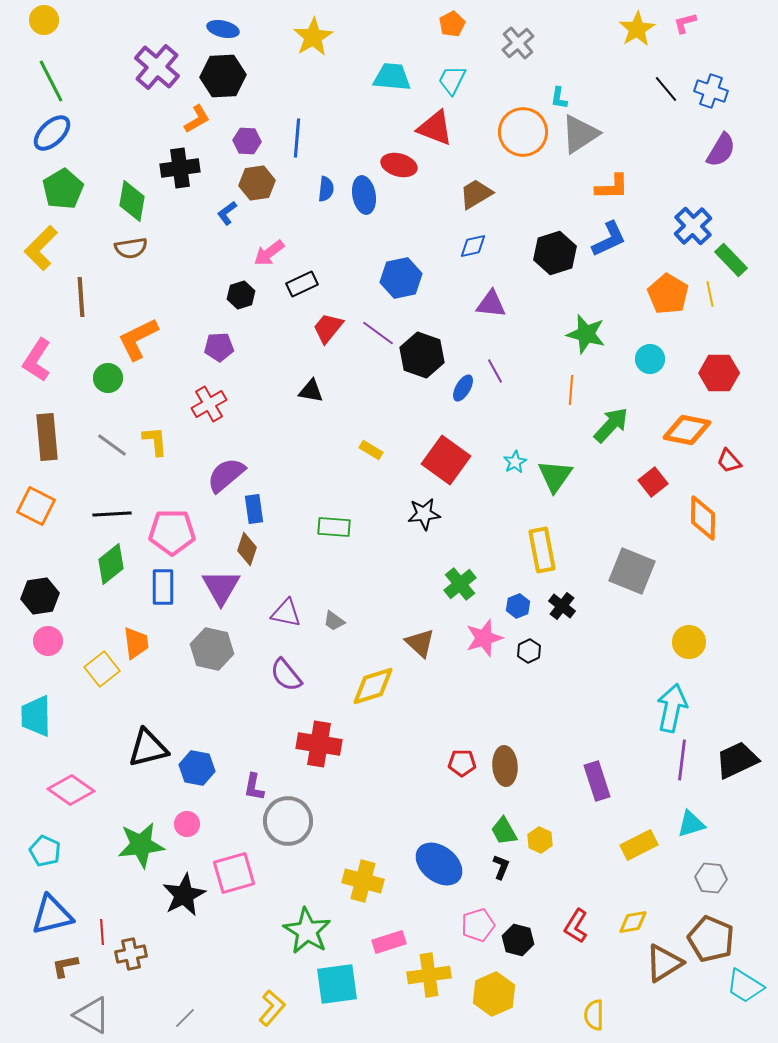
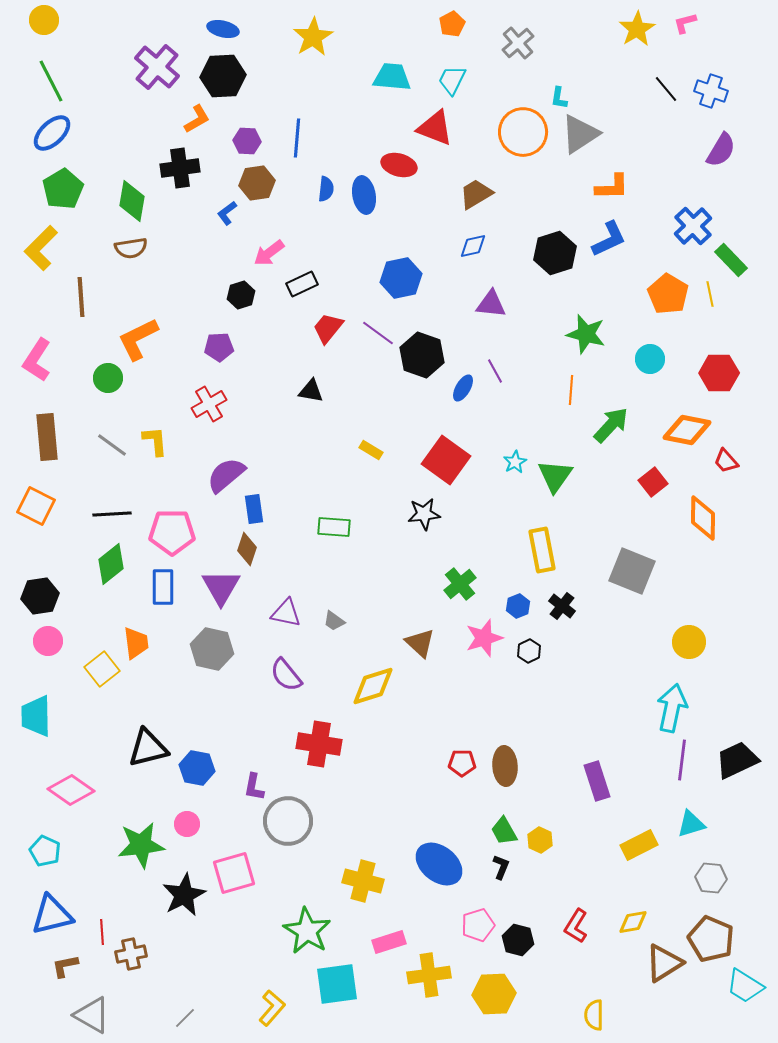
red trapezoid at (729, 461): moved 3 px left
yellow hexagon at (494, 994): rotated 21 degrees clockwise
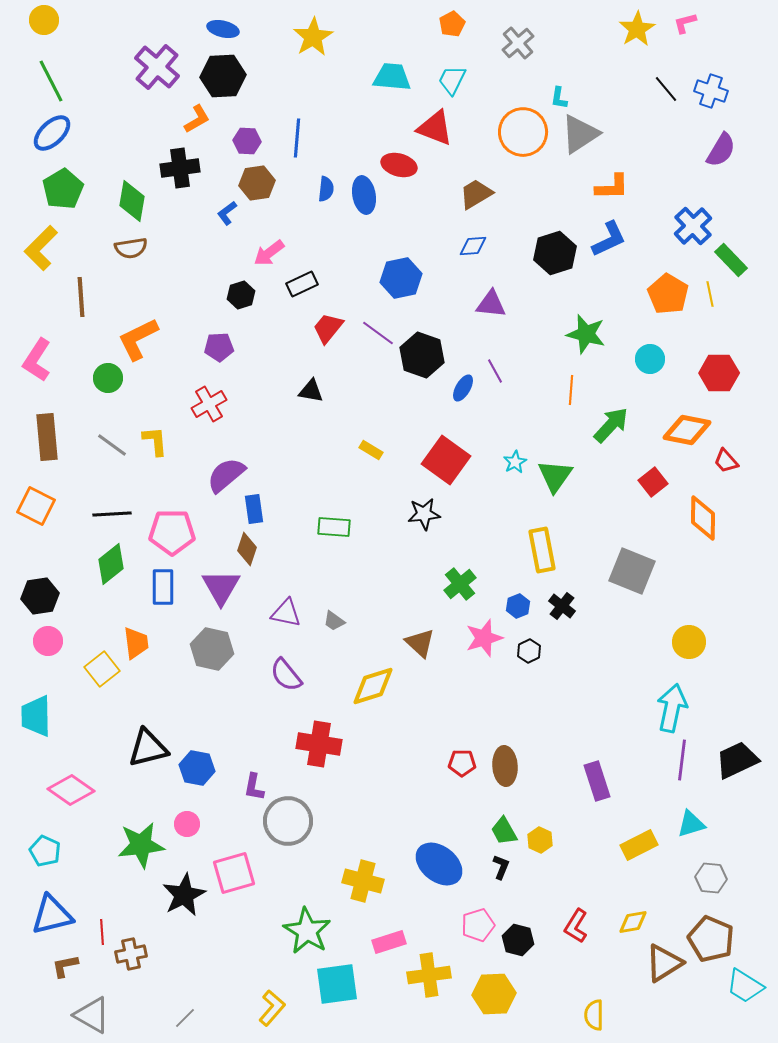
blue diamond at (473, 246): rotated 8 degrees clockwise
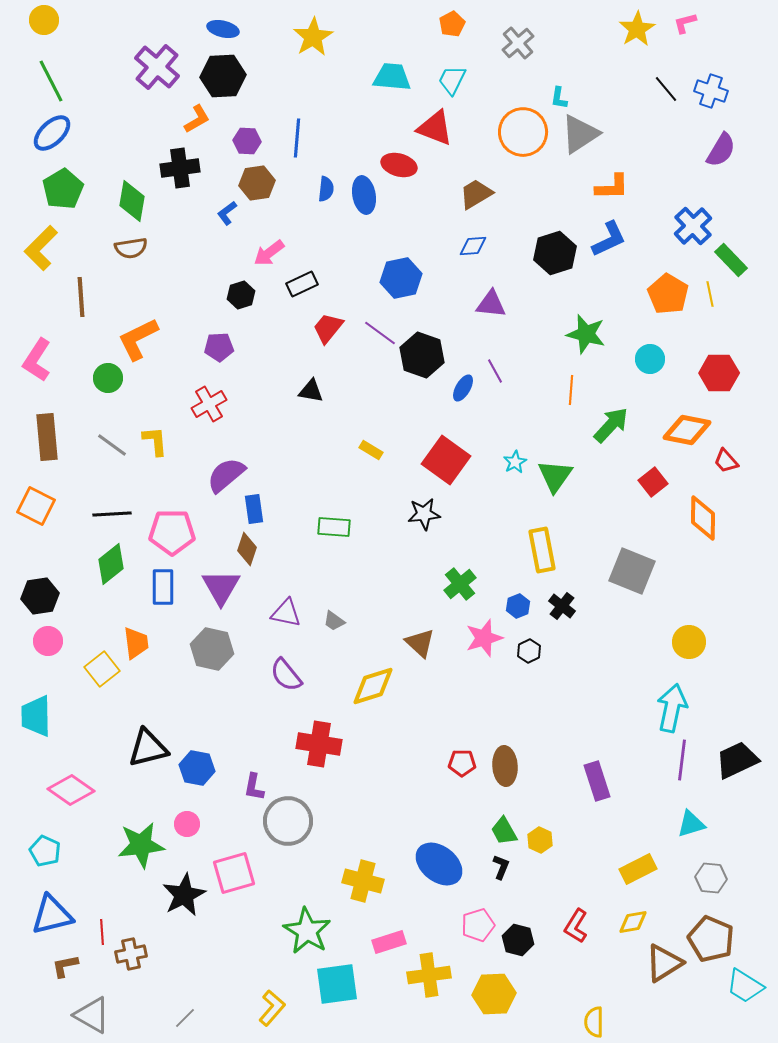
purple line at (378, 333): moved 2 px right
yellow rectangle at (639, 845): moved 1 px left, 24 px down
yellow semicircle at (594, 1015): moved 7 px down
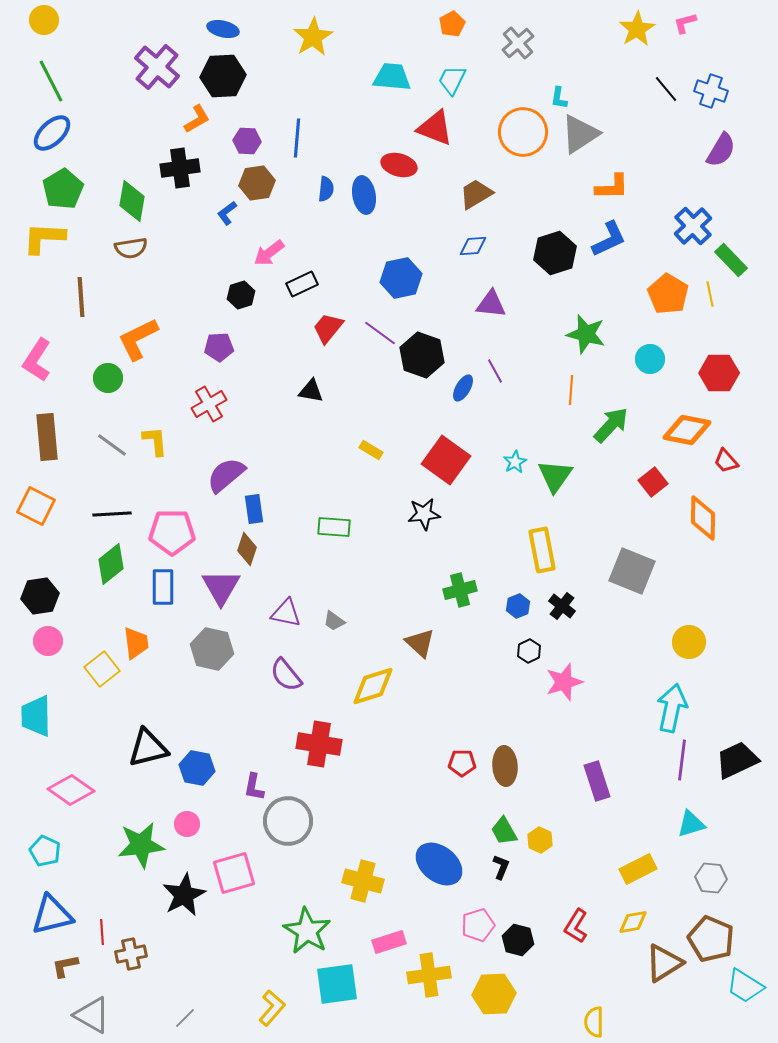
yellow L-shape at (41, 248): moved 3 px right, 10 px up; rotated 48 degrees clockwise
green cross at (460, 584): moved 6 px down; rotated 24 degrees clockwise
pink star at (484, 638): moved 80 px right, 44 px down
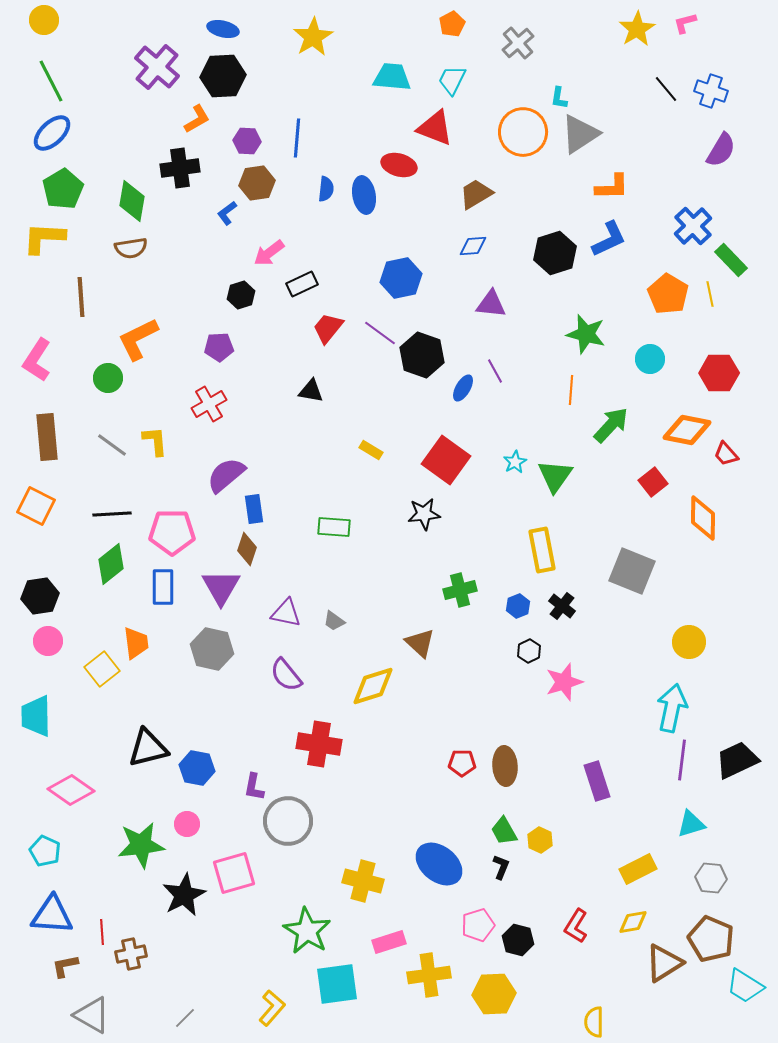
red trapezoid at (726, 461): moved 7 px up
blue triangle at (52, 915): rotated 18 degrees clockwise
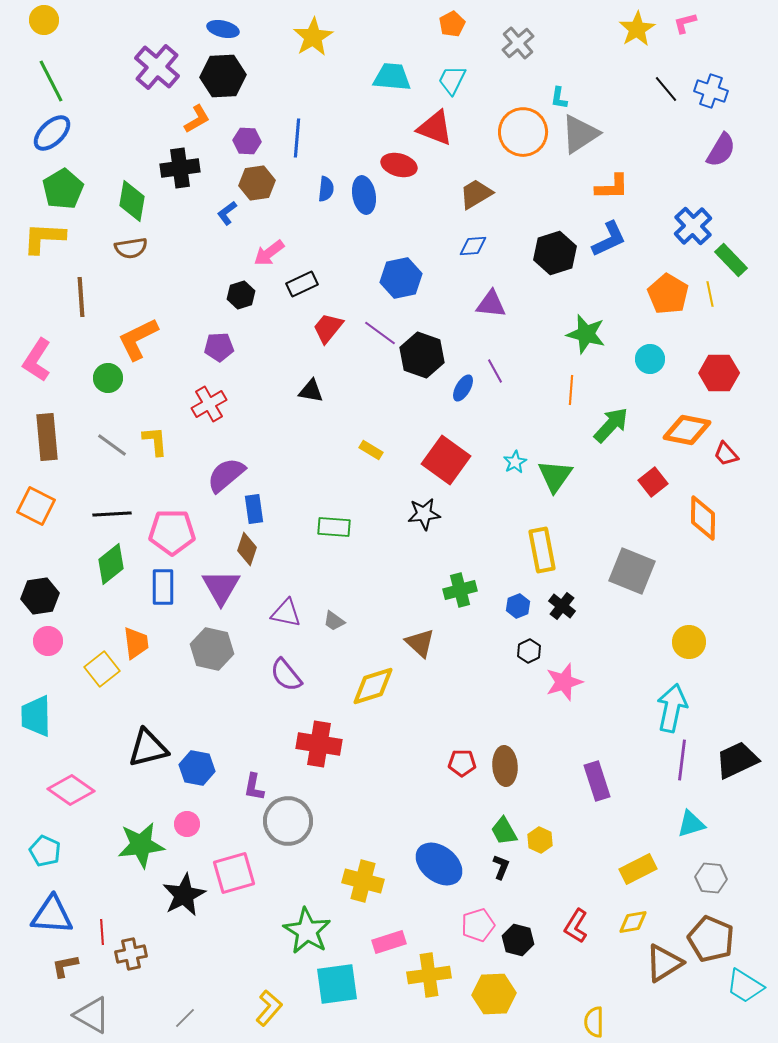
yellow L-shape at (272, 1008): moved 3 px left
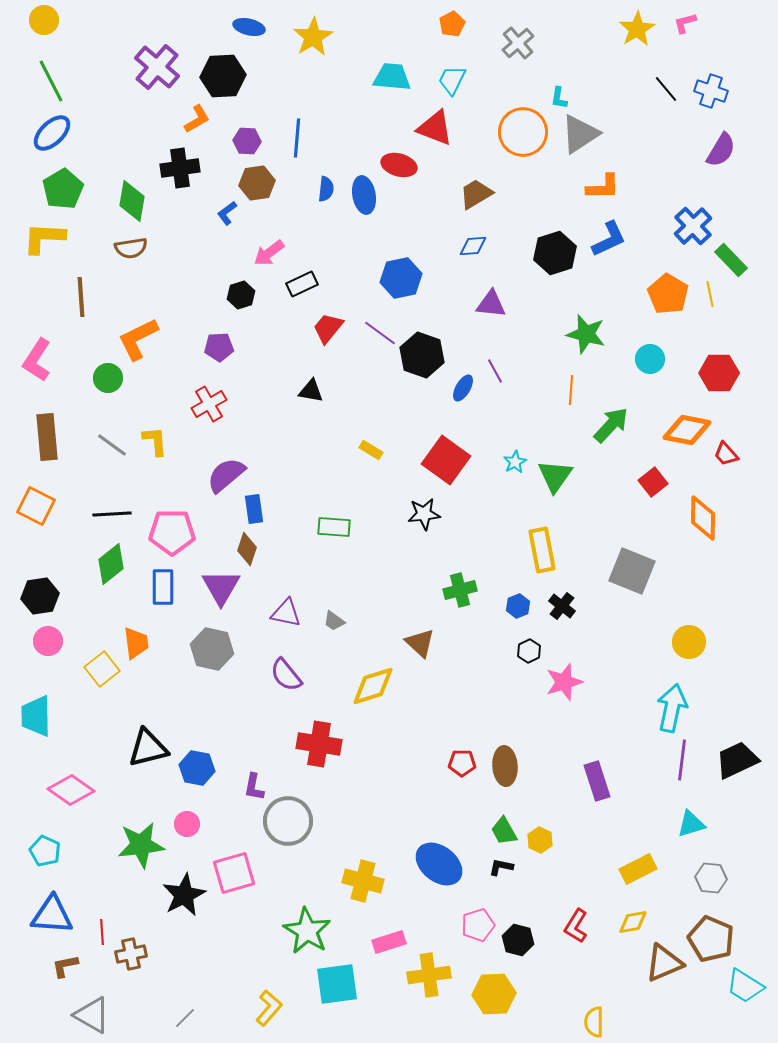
blue ellipse at (223, 29): moved 26 px right, 2 px up
orange L-shape at (612, 187): moved 9 px left
black L-shape at (501, 867): rotated 100 degrees counterclockwise
brown triangle at (664, 963): rotated 9 degrees clockwise
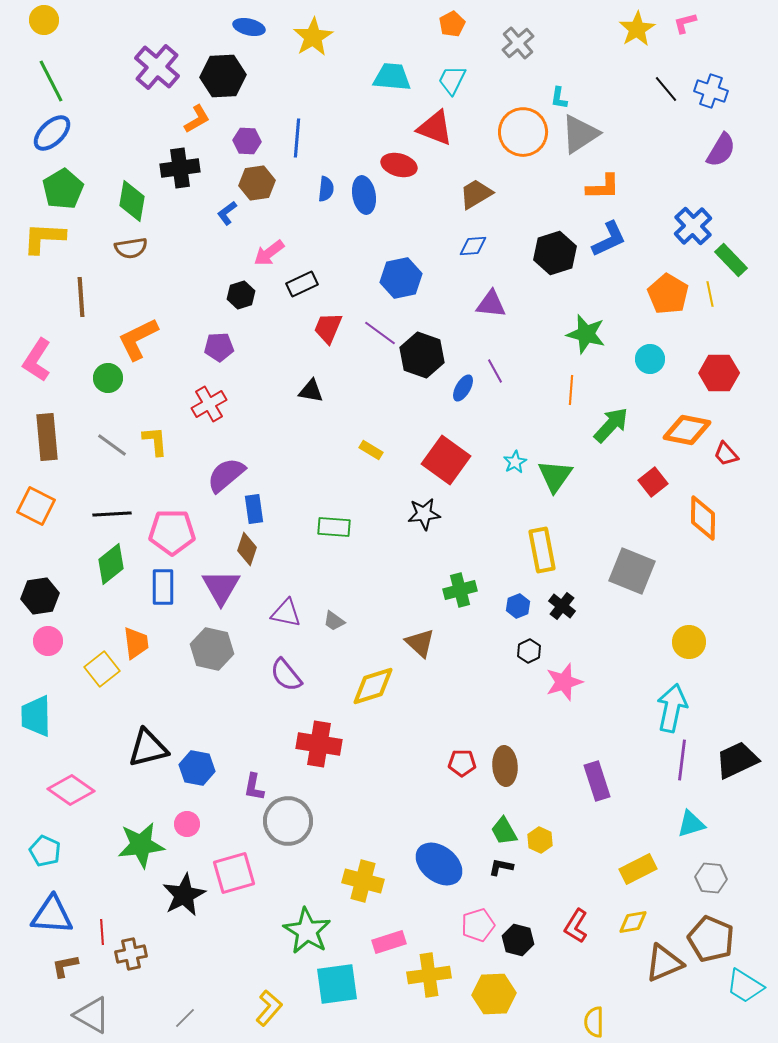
red trapezoid at (328, 328): rotated 16 degrees counterclockwise
